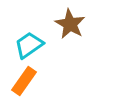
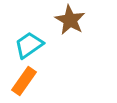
brown star: moved 4 px up
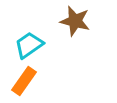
brown star: moved 5 px right, 1 px down; rotated 16 degrees counterclockwise
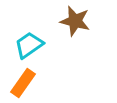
orange rectangle: moved 1 px left, 2 px down
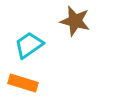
orange rectangle: rotated 72 degrees clockwise
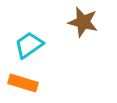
brown star: moved 8 px right, 1 px down
